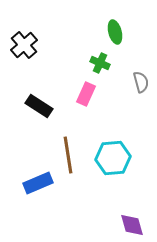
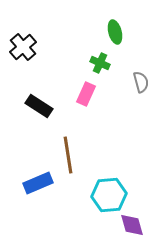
black cross: moved 1 px left, 2 px down
cyan hexagon: moved 4 px left, 37 px down
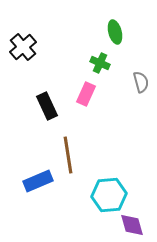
black rectangle: moved 8 px right; rotated 32 degrees clockwise
blue rectangle: moved 2 px up
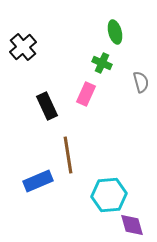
green cross: moved 2 px right
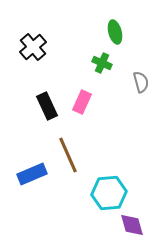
black cross: moved 10 px right
pink rectangle: moved 4 px left, 8 px down
brown line: rotated 15 degrees counterclockwise
blue rectangle: moved 6 px left, 7 px up
cyan hexagon: moved 2 px up
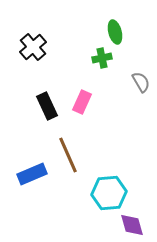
green cross: moved 5 px up; rotated 36 degrees counterclockwise
gray semicircle: rotated 15 degrees counterclockwise
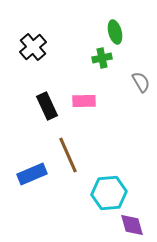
pink rectangle: moved 2 px right, 1 px up; rotated 65 degrees clockwise
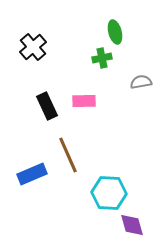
gray semicircle: rotated 70 degrees counterclockwise
cyan hexagon: rotated 8 degrees clockwise
